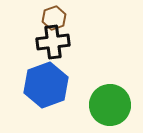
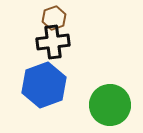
blue hexagon: moved 2 px left
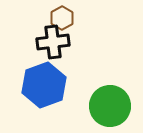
brown hexagon: moved 8 px right; rotated 10 degrees counterclockwise
green circle: moved 1 px down
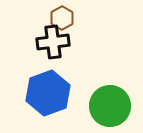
blue hexagon: moved 4 px right, 8 px down
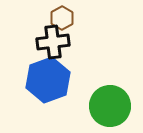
blue hexagon: moved 13 px up
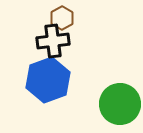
black cross: moved 1 px up
green circle: moved 10 px right, 2 px up
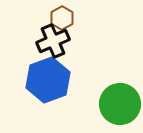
black cross: rotated 16 degrees counterclockwise
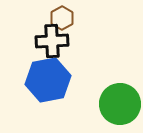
black cross: moved 1 px left; rotated 20 degrees clockwise
blue hexagon: rotated 9 degrees clockwise
